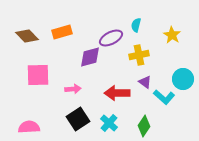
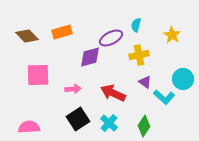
red arrow: moved 4 px left; rotated 25 degrees clockwise
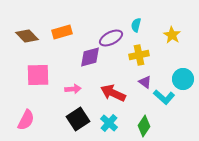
pink semicircle: moved 3 px left, 7 px up; rotated 120 degrees clockwise
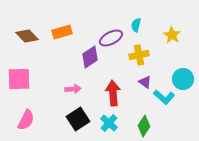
purple diamond: rotated 20 degrees counterclockwise
pink square: moved 19 px left, 4 px down
red arrow: rotated 60 degrees clockwise
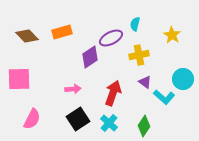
cyan semicircle: moved 1 px left, 1 px up
red arrow: rotated 25 degrees clockwise
pink semicircle: moved 6 px right, 1 px up
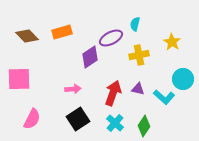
yellow star: moved 7 px down
purple triangle: moved 7 px left, 7 px down; rotated 24 degrees counterclockwise
cyan cross: moved 6 px right
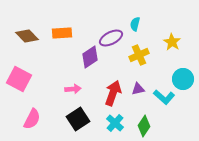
orange rectangle: moved 1 px down; rotated 12 degrees clockwise
yellow cross: rotated 12 degrees counterclockwise
pink square: rotated 30 degrees clockwise
purple triangle: rotated 24 degrees counterclockwise
